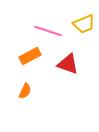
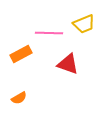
pink line: moved 1 px right, 2 px down; rotated 16 degrees counterclockwise
orange rectangle: moved 9 px left, 2 px up
orange semicircle: moved 6 px left, 7 px down; rotated 35 degrees clockwise
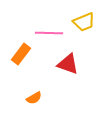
yellow trapezoid: moved 2 px up
orange rectangle: rotated 25 degrees counterclockwise
orange semicircle: moved 15 px right
